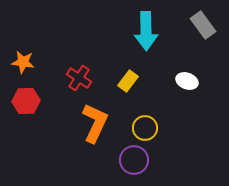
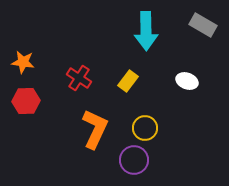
gray rectangle: rotated 24 degrees counterclockwise
orange L-shape: moved 6 px down
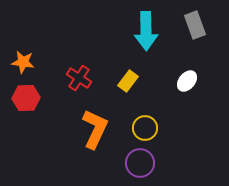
gray rectangle: moved 8 px left; rotated 40 degrees clockwise
white ellipse: rotated 70 degrees counterclockwise
red hexagon: moved 3 px up
purple circle: moved 6 px right, 3 px down
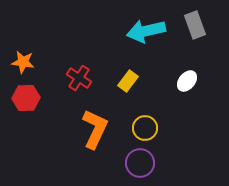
cyan arrow: rotated 78 degrees clockwise
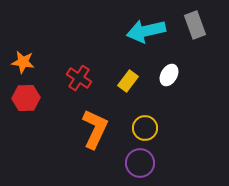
white ellipse: moved 18 px left, 6 px up; rotated 10 degrees counterclockwise
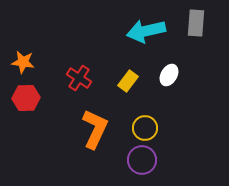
gray rectangle: moved 1 px right, 2 px up; rotated 24 degrees clockwise
purple circle: moved 2 px right, 3 px up
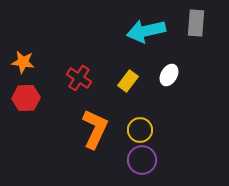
yellow circle: moved 5 px left, 2 px down
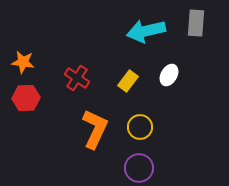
red cross: moved 2 px left
yellow circle: moved 3 px up
purple circle: moved 3 px left, 8 px down
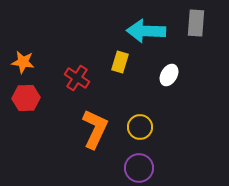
cyan arrow: rotated 15 degrees clockwise
yellow rectangle: moved 8 px left, 19 px up; rotated 20 degrees counterclockwise
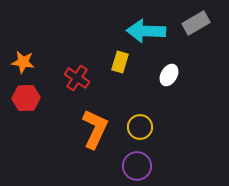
gray rectangle: rotated 56 degrees clockwise
purple circle: moved 2 px left, 2 px up
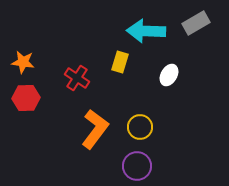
orange L-shape: rotated 12 degrees clockwise
